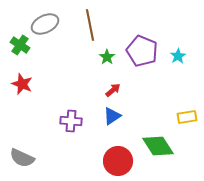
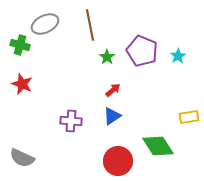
green cross: rotated 18 degrees counterclockwise
yellow rectangle: moved 2 px right
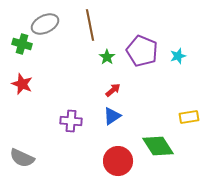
green cross: moved 2 px right, 1 px up
cyan star: rotated 14 degrees clockwise
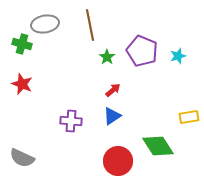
gray ellipse: rotated 16 degrees clockwise
